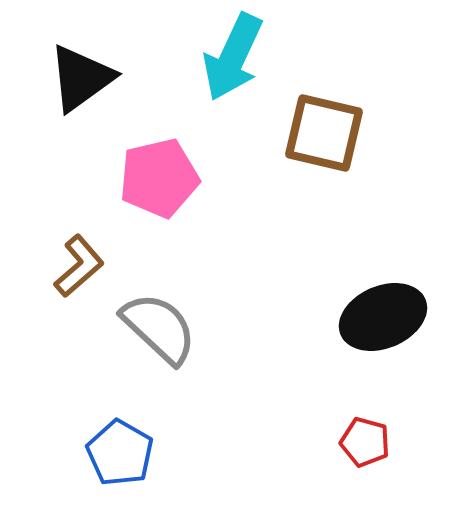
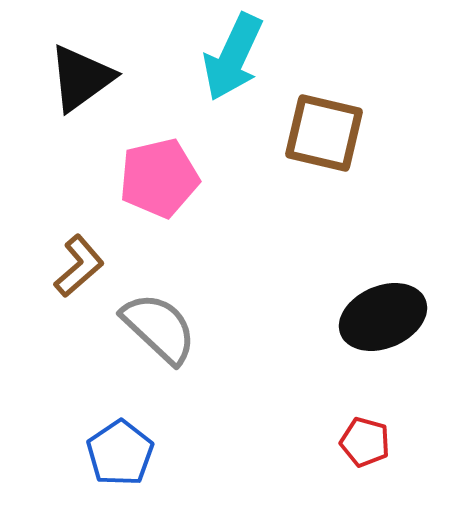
blue pentagon: rotated 8 degrees clockwise
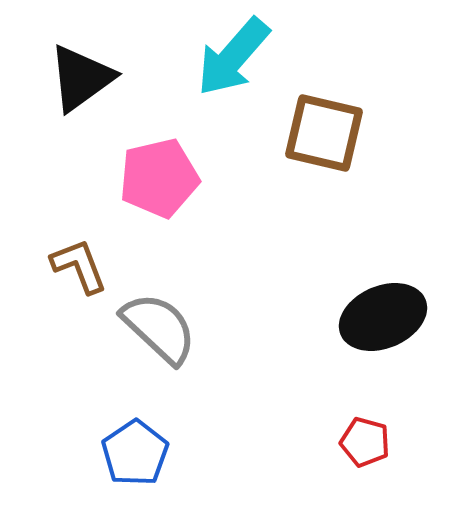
cyan arrow: rotated 16 degrees clockwise
brown L-shape: rotated 70 degrees counterclockwise
blue pentagon: moved 15 px right
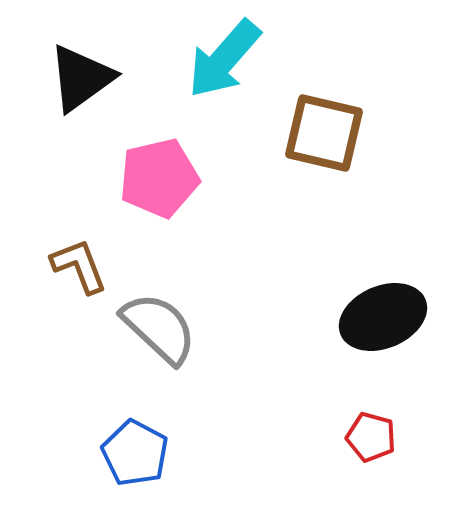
cyan arrow: moved 9 px left, 2 px down
red pentagon: moved 6 px right, 5 px up
blue pentagon: rotated 10 degrees counterclockwise
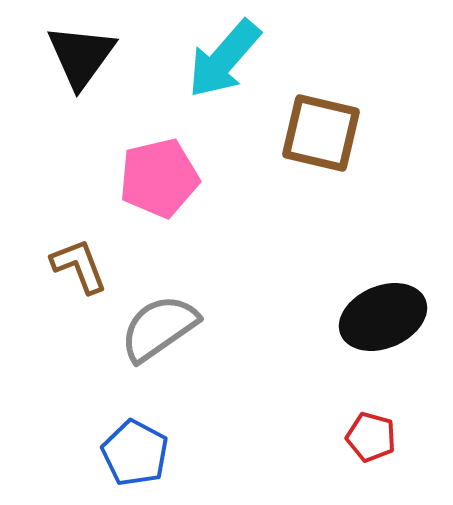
black triangle: moved 22 px up; rotated 18 degrees counterclockwise
brown square: moved 3 px left
gray semicircle: rotated 78 degrees counterclockwise
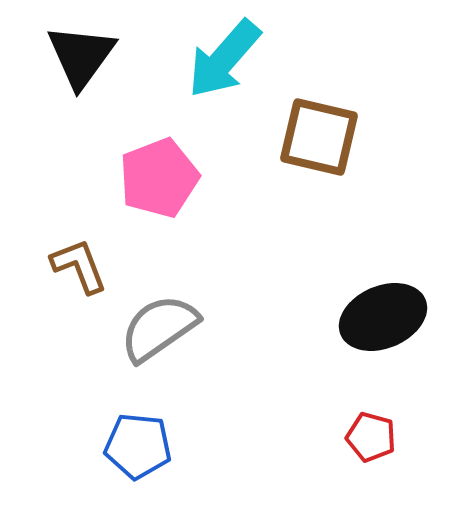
brown square: moved 2 px left, 4 px down
pink pentagon: rotated 8 degrees counterclockwise
blue pentagon: moved 3 px right, 7 px up; rotated 22 degrees counterclockwise
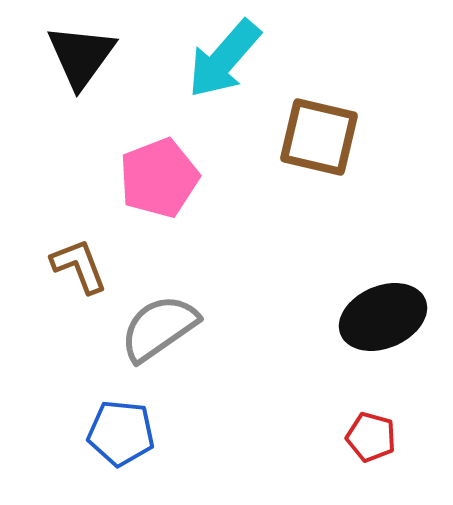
blue pentagon: moved 17 px left, 13 px up
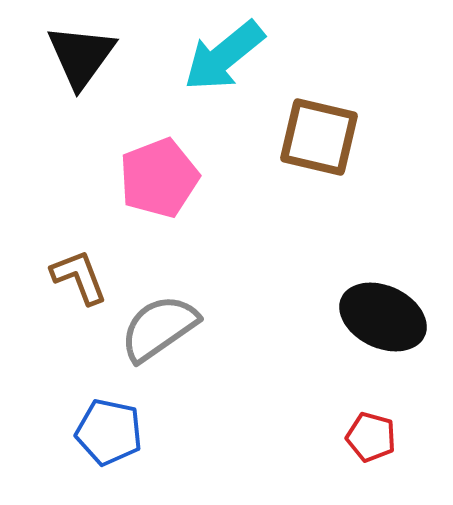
cyan arrow: moved 3 px up; rotated 10 degrees clockwise
brown L-shape: moved 11 px down
black ellipse: rotated 48 degrees clockwise
blue pentagon: moved 12 px left, 1 px up; rotated 6 degrees clockwise
